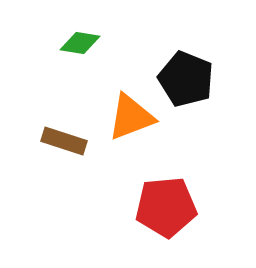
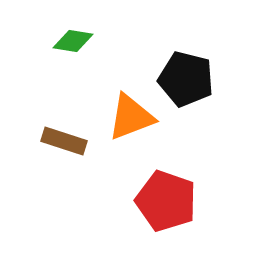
green diamond: moved 7 px left, 2 px up
black pentagon: rotated 8 degrees counterclockwise
red pentagon: moved 6 px up; rotated 24 degrees clockwise
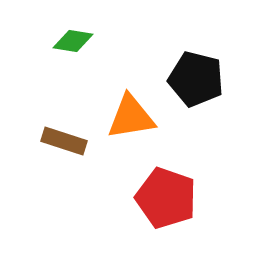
black pentagon: moved 10 px right
orange triangle: rotated 12 degrees clockwise
red pentagon: moved 3 px up
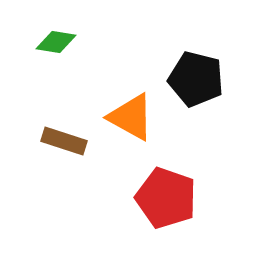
green diamond: moved 17 px left, 1 px down
orange triangle: rotated 38 degrees clockwise
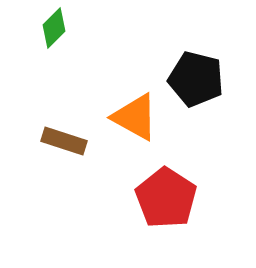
green diamond: moved 2 px left, 14 px up; rotated 54 degrees counterclockwise
orange triangle: moved 4 px right
red pentagon: rotated 14 degrees clockwise
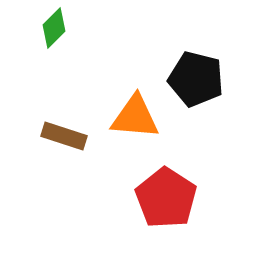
orange triangle: rotated 24 degrees counterclockwise
brown rectangle: moved 5 px up
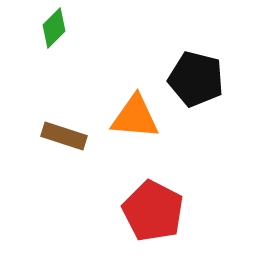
red pentagon: moved 13 px left, 13 px down; rotated 6 degrees counterclockwise
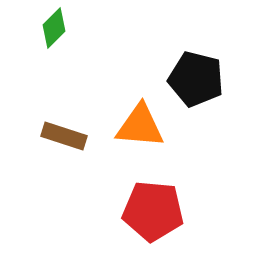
orange triangle: moved 5 px right, 9 px down
red pentagon: rotated 22 degrees counterclockwise
